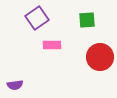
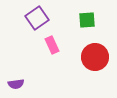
pink rectangle: rotated 66 degrees clockwise
red circle: moved 5 px left
purple semicircle: moved 1 px right, 1 px up
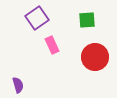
purple semicircle: moved 2 px right, 1 px down; rotated 98 degrees counterclockwise
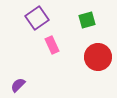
green square: rotated 12 degrees counterclockwise
red circle: moved 3 px right
purple semicircle: rotated 119 degrees counterclockwise
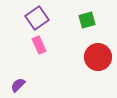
pink rectangle: moved 13 px left
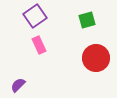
purple square: moved 2 px left, 2 px up
red circle: moved 2 px left, 1 px down
